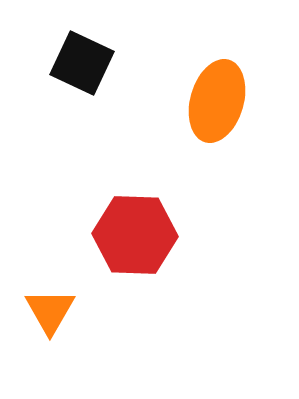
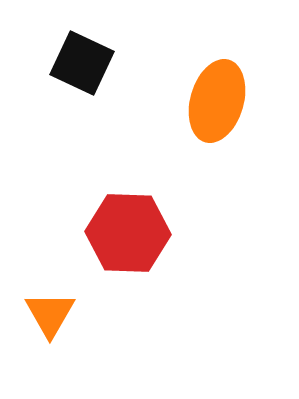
red hexagon: moved 7 px left, 2 px up
orange triangle: moved 3 px down
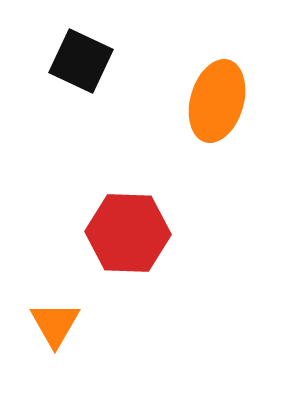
black square: moved 1 px left, 2 px up
orange triangle: moved 5 px right, 10 px down
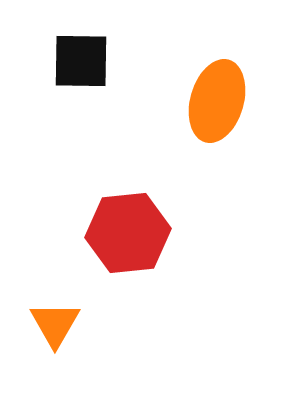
black square: rotated 24 degrees counterclockwise
red hexagon: rotated 8 degrees counterclockwise
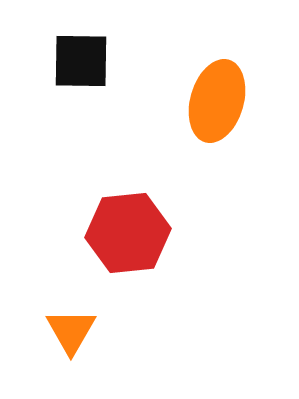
orange triangle: moved 16 px right, 7 px down
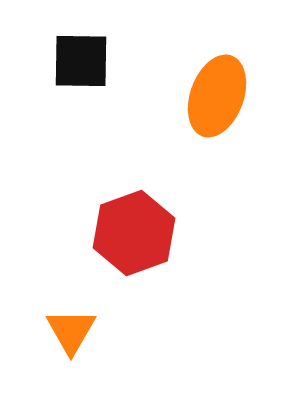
orange ellipse: moved 5 px up; rotated 4 degrees clockwise
red hexagon: moved 6 px right; rotated 14 degrees counterclockwise
